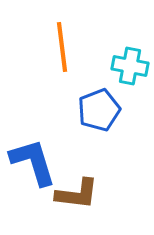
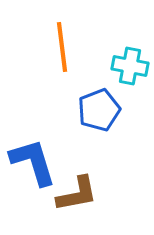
brown L-shape: rotated 18 degrees counterclockwise
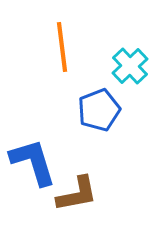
cyan cross: rotated 36 degrees clockwise
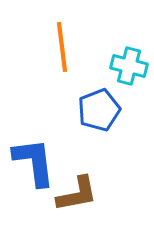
cyan cross: moved 1 px left; rotated 33 degrees counterclockwise
blue L-shape: moved 1 px right; rotated 10 degrees clockwise
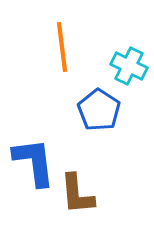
cyan cross: rotated 12 degrees clockwise
blue pentagon: rotated 18 degrees counterclockwise
brown L-shape: rotated 96 degrees clockwise
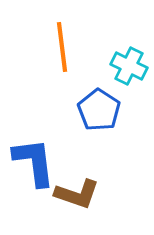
brown L-shape: rotated 66 degrees counterclockwise
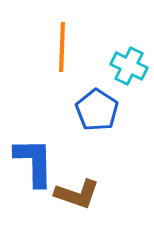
orange line: rotated 9 degrees clockwise
blue pentagon: moved 2 px left
blue L-shape: rotated 6 degrees clockwise
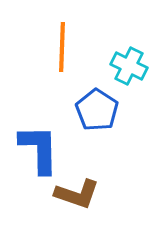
blue L-shape: moved 5 px right, 13 px up
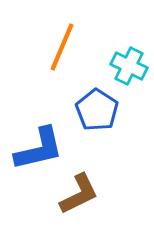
orange line: rotated 21 degrees clockwise
blue L-shape: rotated 78 degrees clockwise
brown L-shape: moved 2 px right; rotated 45 degrees counterclockwise
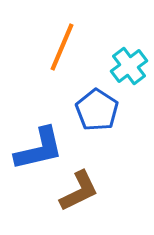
cyan cross: rotated 27 degrees clockwise
brown L-shape: moved 3 px up
